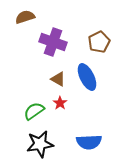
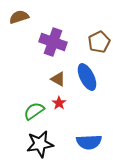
brown semicircle: moved 6 px left
red star: moved 1 px left
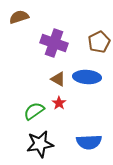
purple cross: moved 1 px right, 1 px down
blue ellipse: rotated 60 degrees counterclockwise
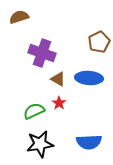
purple cross: moved 12 px left, 10 px down
blue ellipse: moved 2 px right, 1 px down
green semicircle: rotated 10 degrees clockwise
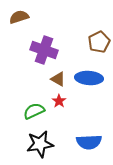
purple cross: moved 2 px right, 3 px up
red star: moved 2 px up
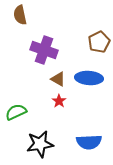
brown semicircle: moved 1 px right, 2 px up; rotated 84 degrees counterclockwise
green semicircle: moved 18 px left, 1 px down
